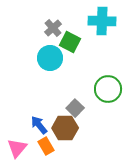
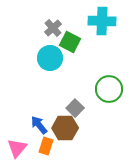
green circle: moved 1 px right
orange rectangle: rotated 48 degrees clockwise
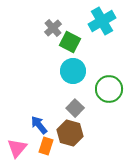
cyan cross: rotated 32 degrees counterclockwise
cyan circle: moved 23 px right, 13 px down
brown hexagon: moved 5 px right, 5 px down; rotated 15 degrees clockwise
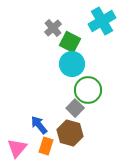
cyan circle: moved 1 px left, 7 px up
green circle: moved 21 px left, 1 px down
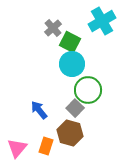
blue arrow: moved 15 px up
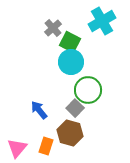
cyan circle: moved 1 px left, 2 px up
